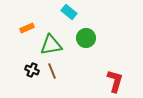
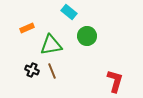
green circle: moved 1 px right, 2 px up
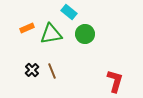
green circle: moved 2 px left, 2 px up
green triangle: moved 11 px up
black cross: rotated 24 degrees clockwise
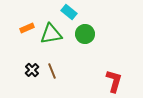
red L-shape: moved 1 px left
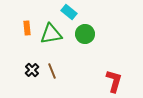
orange rectangle: rotated 72 degrees counterclockwise
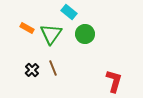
orange rectangle: rotated 56 degrees counterclockwise
green triangle: rotated 45 degrees counterclockwise
brown line: moved 1 px right, 3 px up
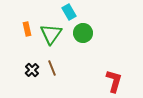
cyan rectangle: rotated 21 degrees clockwise
orange rectangle: moved 1 px down; rotated 48 degrees clockwise
green circle: moved 2 px left, 1 px up
brown line: moved 1 px left
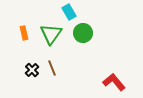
orange rectangle: moved 3 px left, 4 px down
red L-shape: moved 1 px down; rotated 55 degrees counterclockwise
